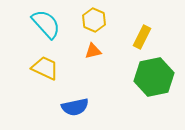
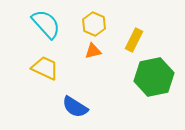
yellow hexagon: moved 4 px down
yellow rectangle: moved 8 px left, 3 px down
blue semicircle: rotated 44 degrees clockwise
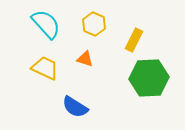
orange triangle: moved 8 px left, 8 px down; rotated 30 degrees clockwise
green hexagon: moved 5 px left, 1 px down; rotated 9 degrees clockwise
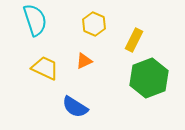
cyan semicircle: moved 11 px left, 4 px up; rotated 24 degrees clockwise
orange triangle: moved 1 px left, 2 px down; rotated 42 degrees counterclockwise
green hexagon: rotated 18 degrees counterclockwise
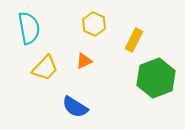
cyan semicircle: moved 6 px left, 8 px down; rotated 8 degrees clockwise
yellow trapezoid: rotated 108 degrees clockwise
green hexagon: moved 7 px right
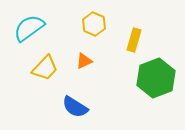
cyan semicircle: rotated 116 degrees counterclockwise
yellow rectangle: rotated 10 degrees counterclockwise
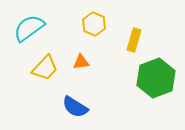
orange triangle: moved 3 px left, 1 px down; rotated 18 degrees clockwise
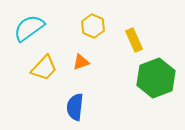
yellow hexagon: moved 1 px left, 2 px down
yellow rectangle: rotated 40 degrees counterclockwise
orange triangle: rotated 12 degrees counterclockwise
yellow trapezoid: moved 1 px left
blue semicircle: rotated 64 degrees clockwise
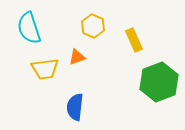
cyan semicircle: rotated 72 degrees counterclockwise
orange triangle: moved 4 px left, 5 px up
yellow trapezoid: moved 1 px right, 1 px down; rotated 40 degrees clockwise
green hexagon: moved 3 px right, 4 px down
